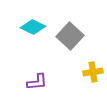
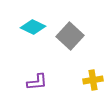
yellow cross: moved 8 px down
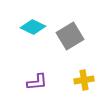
gray square: rotated 16 degrees clockwise
yellow cross: moved 9 px left
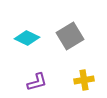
cyan diamond: moved 6 px left, 11 px down
purple L-shape: rotated 10 degrees counterclockwise
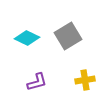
gray square: moved 2 px left
yellow cross: moved 1 px right
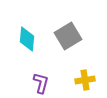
cyan diamond: moved 1 px down; rotated 70 degrees clockwise
purple L-shape: moved 4 px right, 1 px down; rotated 60 degrees counterclockwise
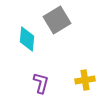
gray square: moved 11 px left, 16 px up
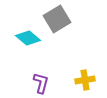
gray square: moved 1 px up
cyan diamond: moved 1 px right, 1 px up; rotated 55 degrees counterclockwise
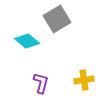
cyan diamond: moved 1 px left, 3 px down
yellow cross: moved 1 px left
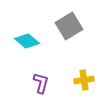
gray square: moved 12 px right, 7 px down
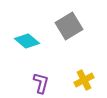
yellow cross: rotated 18 degrees counterclockwise
